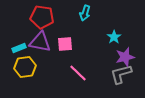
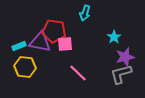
red pentagon: moved 12 px right, 14 px down
cyan rectangle: moved 2 px up
yellow hexagon: rotated 15 degrees clockwise
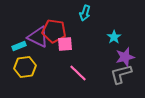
purple triangle: moved 2 px left, 5 px up; rotated 15 degrees clockwise
yellow hexagon: rotated 15 degrees counterclockwise
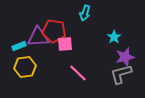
purple triangle: rotated 30 degrees counterclockwise
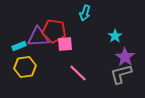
cyan star: moved 1 px right, 1 px up
purple star: rotated 24 degrees counterclockwise
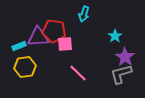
cyan arrow: moved 1 px left, 1 px down
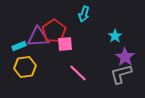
red pentagon: rotated 30 degrees clockwise
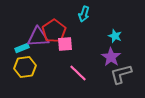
cyan star: rotated 16 degrees counterclockwise
cyan rectangle: moved 3 px right, 2 px down
purple star: moved 14 px left
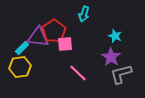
purple triangle: rotated 10 degrees clockwise
cyan rectangle: rotated 24 degrees counterclockwise
yellow hexagon: moved 5 px left
